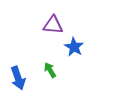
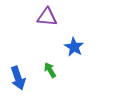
purple triangle: moved 6 px left, 8 px up
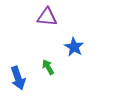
green arrow: moved 2 px left, 3 px up
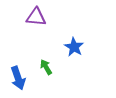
purple triangle: moved 11 px left
green arrow: moved 2 px left
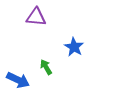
blue arrow: moved 2 px down; rotated 45 degrees counterclockwise
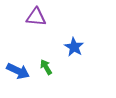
blue arrow: moved 9 px up
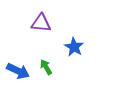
purple triangle: moved 5 px right, 6 px down
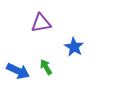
purple triangle: rotated 15 degrees counterclockwise
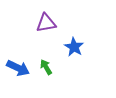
purple triangle: moved 5 px right
blue arrow: moved 3 px up
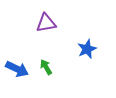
blue star: moved 13 px right, 2 px down; rotated 18 degrees clockwise
blue arrow: moved 1 px left, 1 px down
